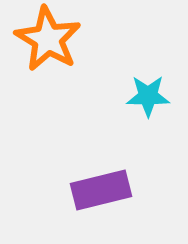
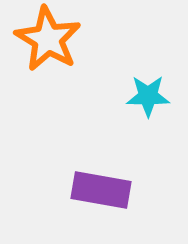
purple rectangle: rotated 24 degrees clockwise
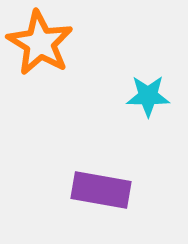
orange star: moved 8 px left, 4 px down
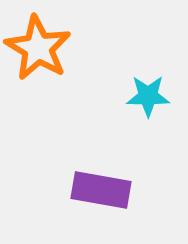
orange star: moved 2 px left, 5 px down
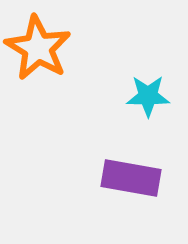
purple rectangle: moved 30 px right, 12 px up
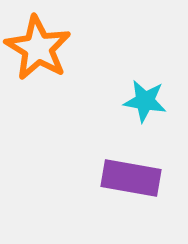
cyan star: moved 3 px left, 5 px down; rotated 9 degrees clockwise
